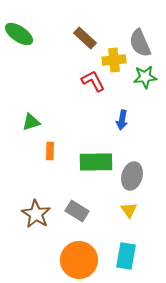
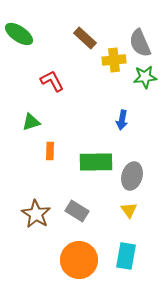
red L-shape: moved 41 px left
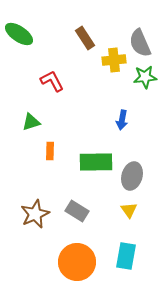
brown rectangle: rotated 15 degrees clockwise
brown star: moved 1 px left; rotated 16 degrees clockwise
orange circle: moved 2 px left, 2 px down
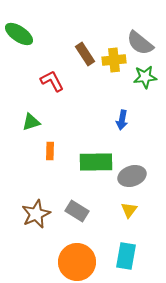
brown rectangle: moved 16 px down
gray semicircle: rotated 28 degrees counterclockwise
gray ellipse: rotated 56 degrees clockwise
yellow triangle: rotated 12 degrees clockwise
brown star: moved 1 px right
